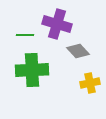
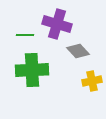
yellow cross: moved 2 px right, 2 px up
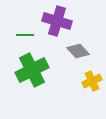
purple cross: moved 3 px up
green cross: rotated 24 degrees counterclockwise
yellow cross: rotated 12 degrees counterclockwise
